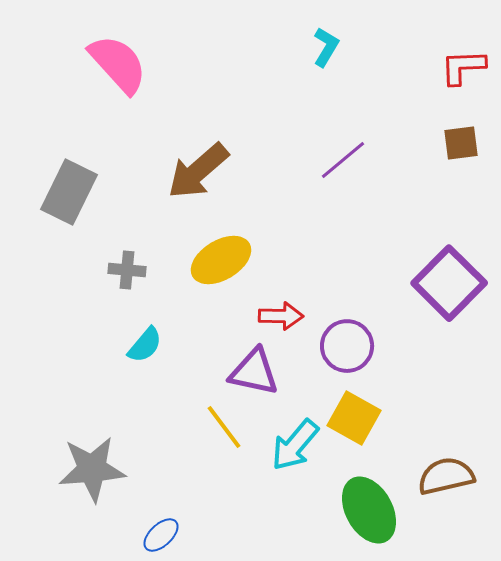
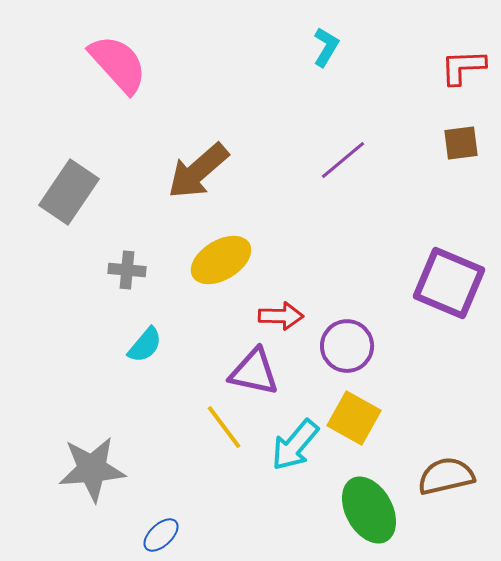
gray rectangle: rotated 8 degrees clockwise
purple square: rotated 22 degrees counterclockwise
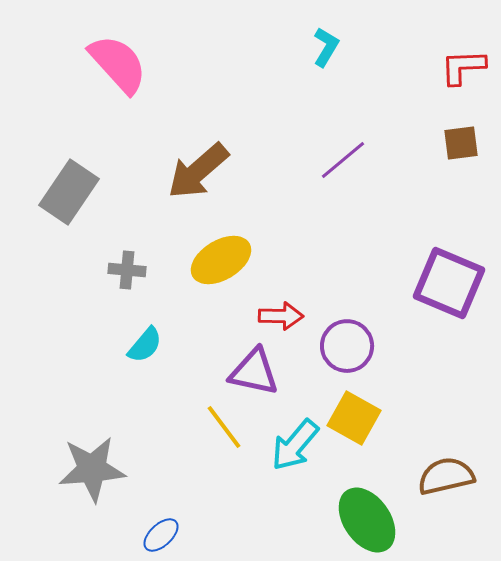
green ellipse: moved 2 px left, 10 px down; rotated 6 degrees counterclockwise
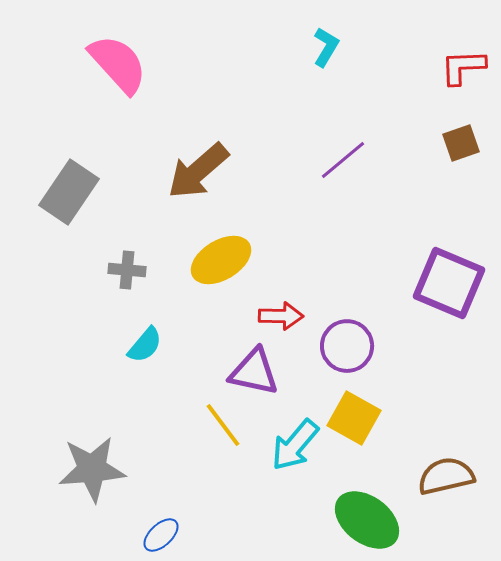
brown square: rotated 12 degrees counterclockwise
yellow line: moved 1 px left, 2 px up
green ellipse: rotated 18 degrees counterclockwise
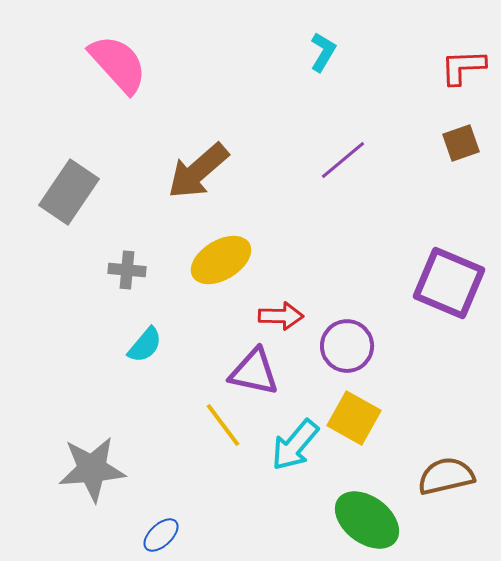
cyan L-shape: moved 3 px left, 5 px down
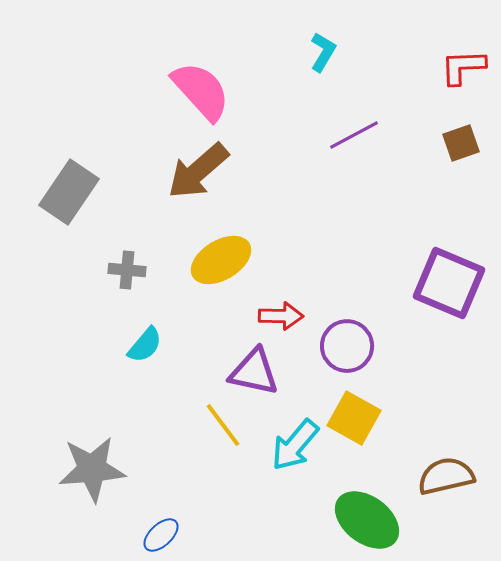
pink semicircle: moved 83 px right, 27 px down
purple line: moved 11 px right, 25 px up; rotated 12 degrees clockwise
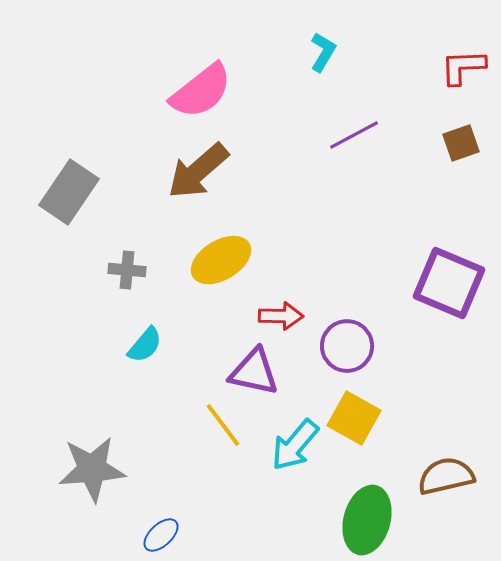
pink semicircle: rotated 94 degrees clockwise
green ellipse: rotated 68 degrees clockwise
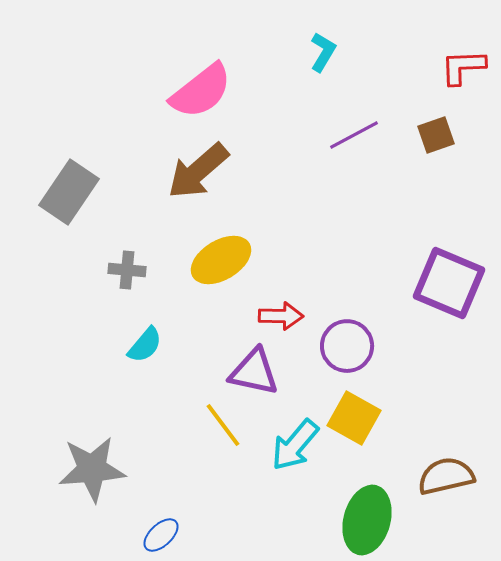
brown square: moved 25 px left, 8 px up
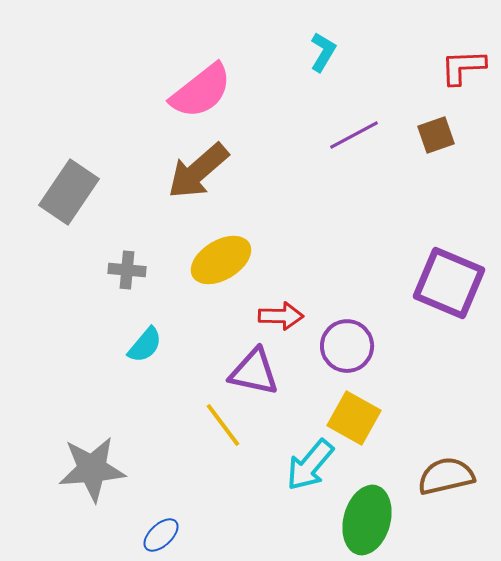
cyan arrow: moved 15 px right, 20 px down
